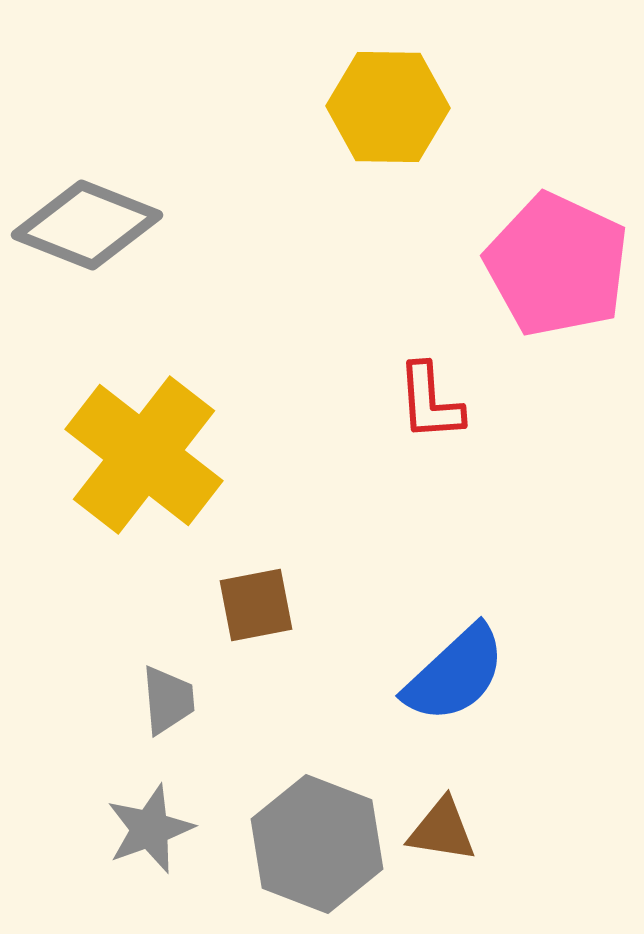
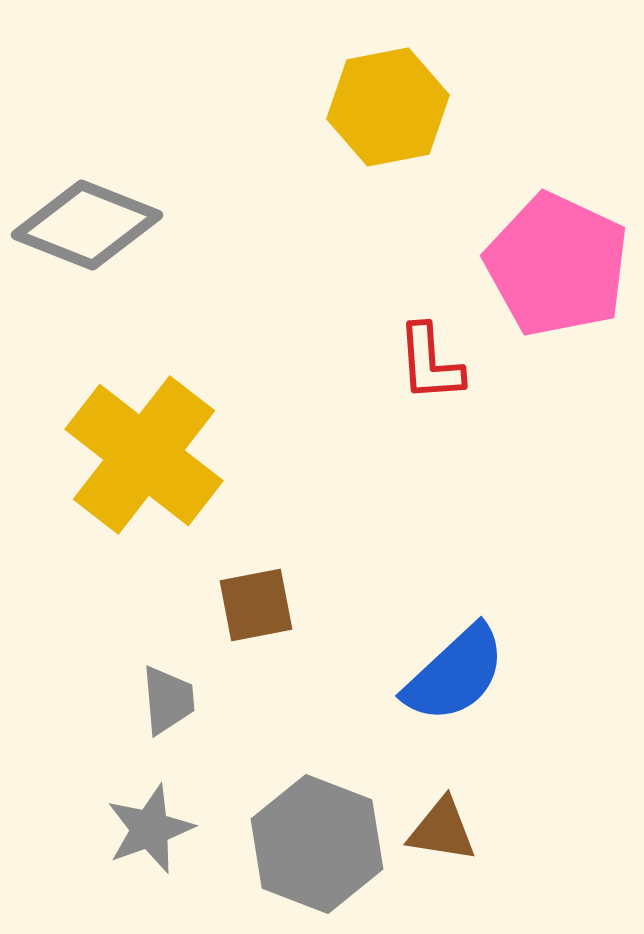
yellow hexagon: rotated 12 degrees counterclockwise
red L-shape: moved 39 px up
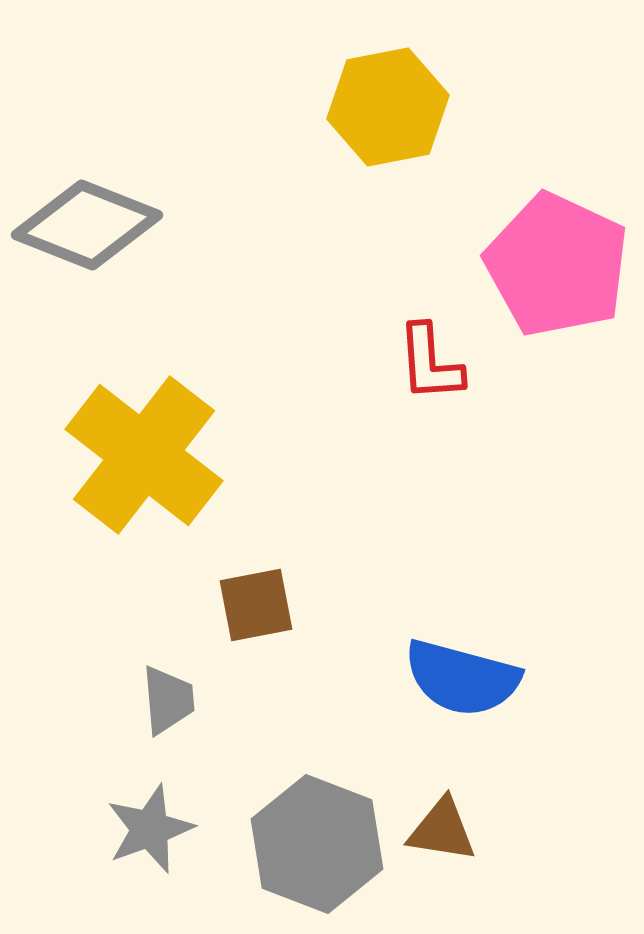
blue semicircle: moved 7 px right, 4 px down; rotated 58 degrees clockwise
